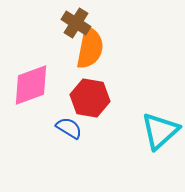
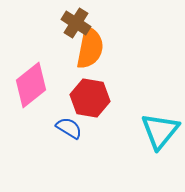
pink diamond: rotated 18 degrees counterclockwise
cyan triangle: rotated 9 degrees counterclockwise
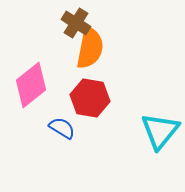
blue semicircle: moved 7 px left
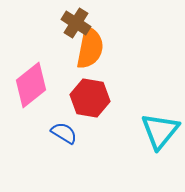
blue semicircle: moved 2 px right, 5 px down
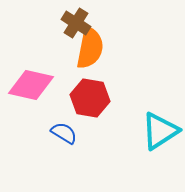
pink diamond: rotated 51 degrees clockwise
cyan triangle: rotated 18 degrees clockwise
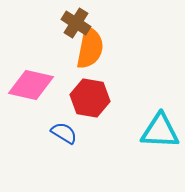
cyan triangle: rotated 36 degrees clockwise
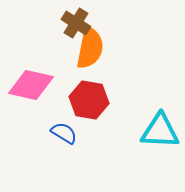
red hexagon: moved 1 px left, 2 px down
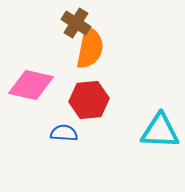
red hexagon: rotated 15 degrees counterclockwise
blue semicircle: rotated 28 degrees counterclockwise
